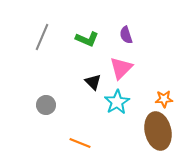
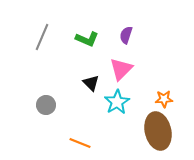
purple semicircle: rotated 36 degrees clockwise
pink triangle: moved 1 px down
black triangle: moved 2 px left, 1 px down
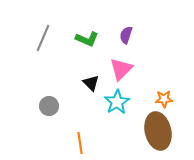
gray line: moved 1 px right, 1 px down
gray circle: moved 3 px right, 1 px down
orange line: rotated 60 degrees clockwise
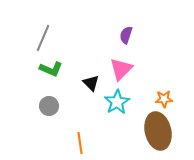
green L-shape: moved 36 px left, 30 px down
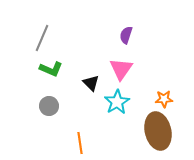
gray line: moved 1 px left
pink triangle: rotated 10 degrees counterclockwise
